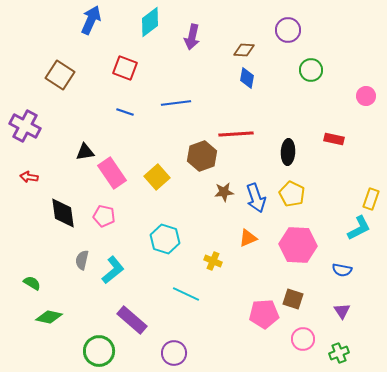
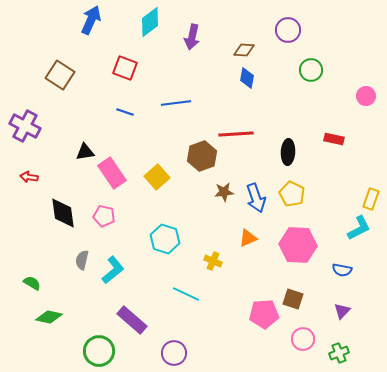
purple triangle at (342, 311): rotated 18 degrees clockwise
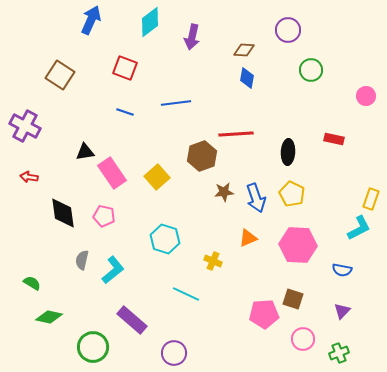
green circle at (99, 351): moved 6 px left, 4 px up
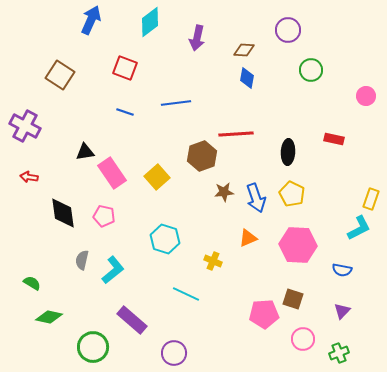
purple arrow at (192, 37): moved 5 px right, 1 px down
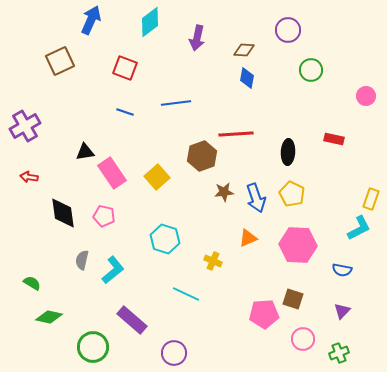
brown square at (60, 75): moved 14 px up; rotated 32 degrees clockwise
purple cross at (25, 126): rotated 32 degrees clockwise
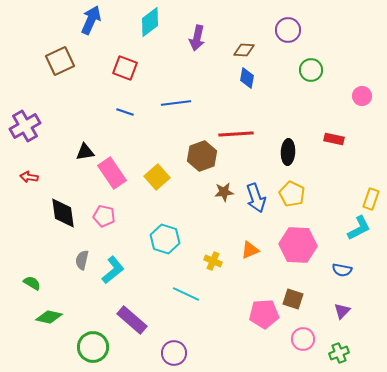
pink circle at (366, 96): moved 4 px left
orange triangle at (248, 238): moved 2 px right, 12 px down
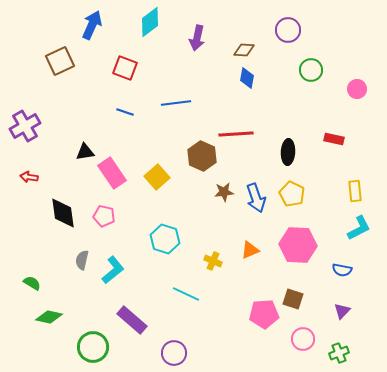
blue arrow at (91, 20): moved 1 px right, 5 px down
pink circle at (362, 96): moved 5 px left, 7 px up
brown hexagon at (202, 156): rotated 16 degrees counterclockwise
yellow rectangle at (371, 199): moved 16 px left, 8 px up; rotated 25 degrees counterclockwise
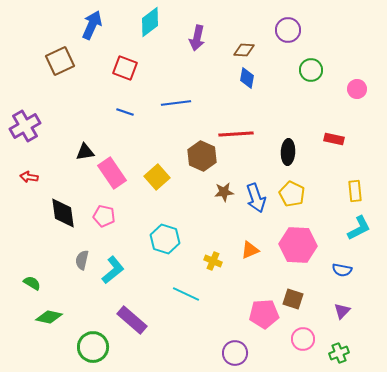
purple circle at (174, 353): moved 61 px right
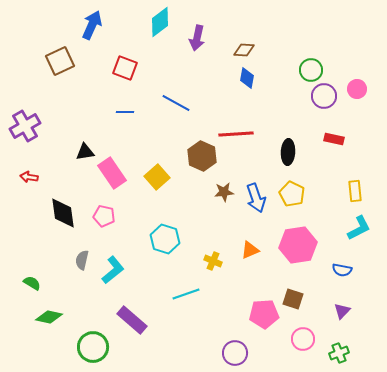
cyan diamond at (150, 22): moved 10 px right
purple circle at (288, 30): moved 36 px right, 66 px down
blue line at (176, 103): rotated 36 degrees clockwise
blue line at (125, 112): rotated 18 degrees counterclockwise
pink hexagon at (298, 245): rotated 12 degrees counterclockwise
cyan line at (186, 294): rotated 44 degrees counterclockwise
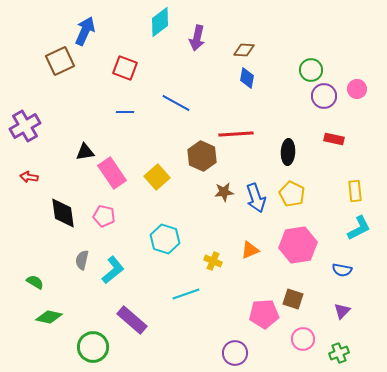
blue arrow at (92, 25): moved 7 px left, 6 px down
green semicircle at (32, 283): moved 3 px right, 1 px up
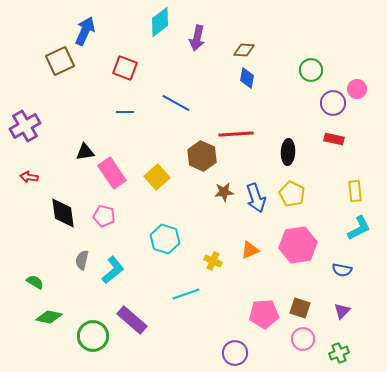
purple circle at (324, 96): moved 9 px right, 7 px down
brown square at (293, 299): moved 7 px right, 9 px down
green circle at (93, 347): moved 11 px up
